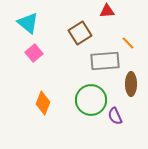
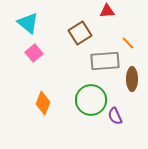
brown ellipse: moved 1 px right, 5 px up
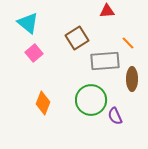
brown square: moved 3 px left, 5 px down
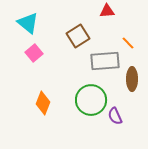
brown square: moved 1 px right, 2 px up
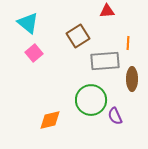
orange line: rotated 48 degrees clockwise
orange diamond: moved 7 px right, 17 px down; rotated 55 degrees clockwise
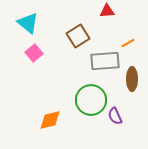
orange line: rotated 56 degrees clockwise
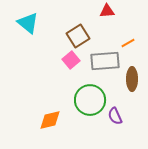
pink square: moved 37 px right, 7 px down
green circle: moved 1 px left
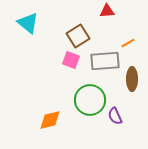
pink square: rotated 30 degrees counterclockwise
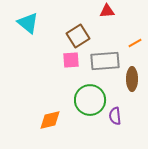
orange line: moved 7 px right
pink square: rotated 24 degrees counterclockwise
purple semicircle: rotated 18 degrees clockwise
